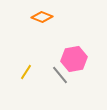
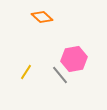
orange diamond: rotated 20 degrees clockwise
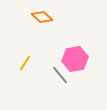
pink hexagon: moved 1 px right
yellow line: moved 1 px left, 9 px up
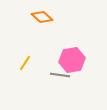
pink hexagon: moved 3 px left, 1 px down
gray line: rotated 42 degrees counterclockwise
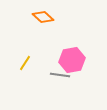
orange diamond: moved 1 px right
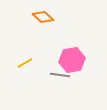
yellow line: rotated 28 degrees clockwise
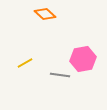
orange diamond: moved 2 px right, 3 px up
pink hexagon: moved 11 px right, 1 px up
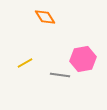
orange diamond: moved 3 px down; rotated 15 degrees clockwise
